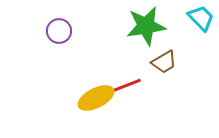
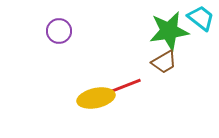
cyan trapezoid: rotated 8 degrees counterclockwise
green star: moved 23 px right, 5 px down
yellow ellipse: rotated 15 degrees clockwise
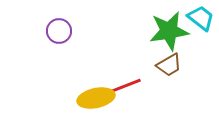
brown trapezoid: moved 5 px right, 3 px down
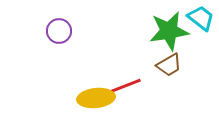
yellow ellipse: rotated 6 degrees clockwise
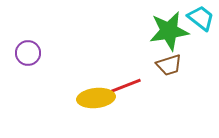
purple circle: moved 31 px left, 22 px down
brown trapezoid: rotated 12 degrees clockwise
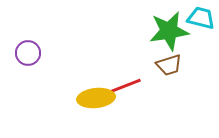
cyan trapezoid: rotated 24 degrees counterclockwise
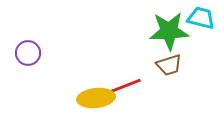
green star: rotated 6 degrees clockwise
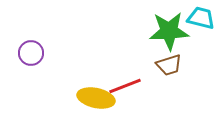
purple circle: moved 3 px right
yellow ellipse: rotated 18 degrees clockwise
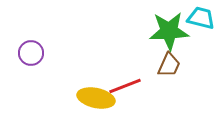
brown trapezoid: rotated 48 degrees counterclockwise
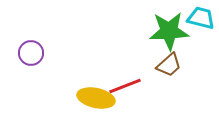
brown trapezoid: rotated 24 degrees clockwise
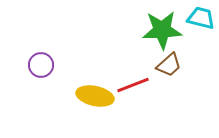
green star: moved 7 px left, 1 px up
purple circle: moved 10 px right, 12 px down
red line: moved 8 px right, 1 px up
yellow ellipse: moved 1 px left, 2 px up
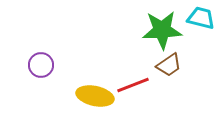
brown trapezoid: rotated 8 degrees clockwise
